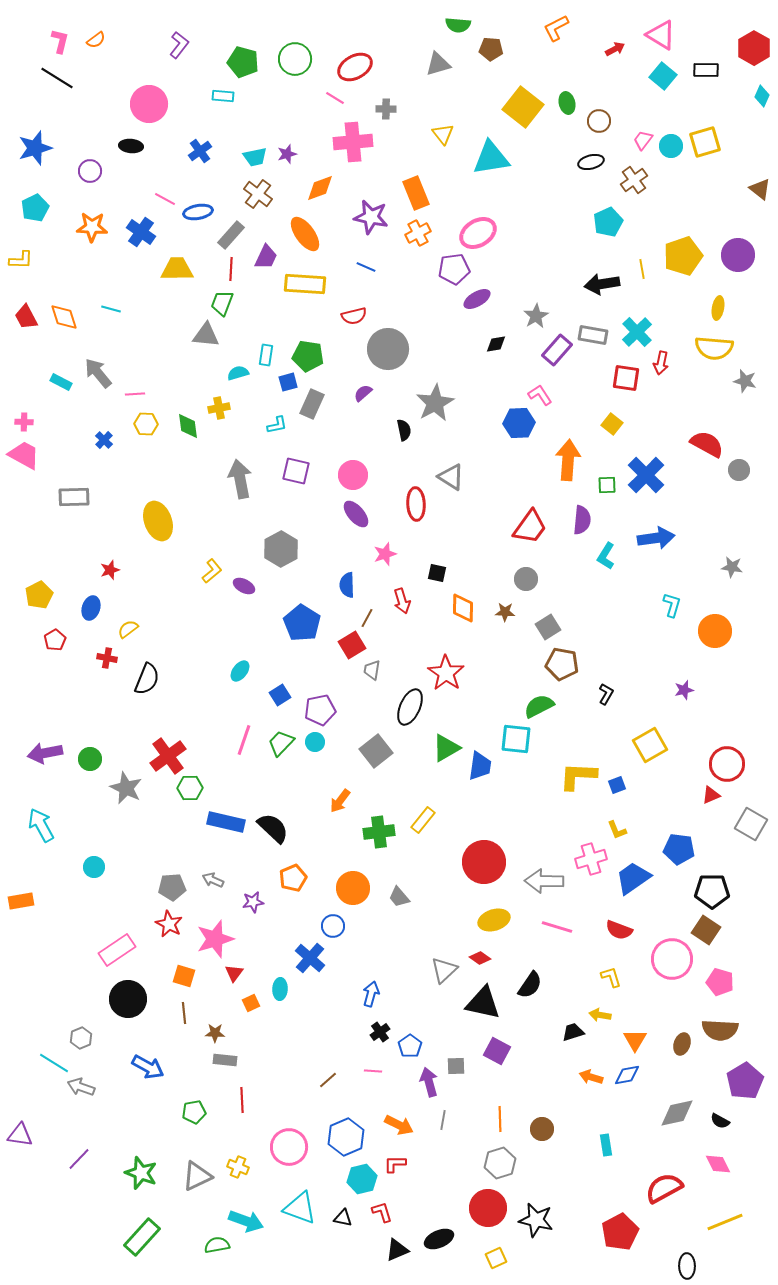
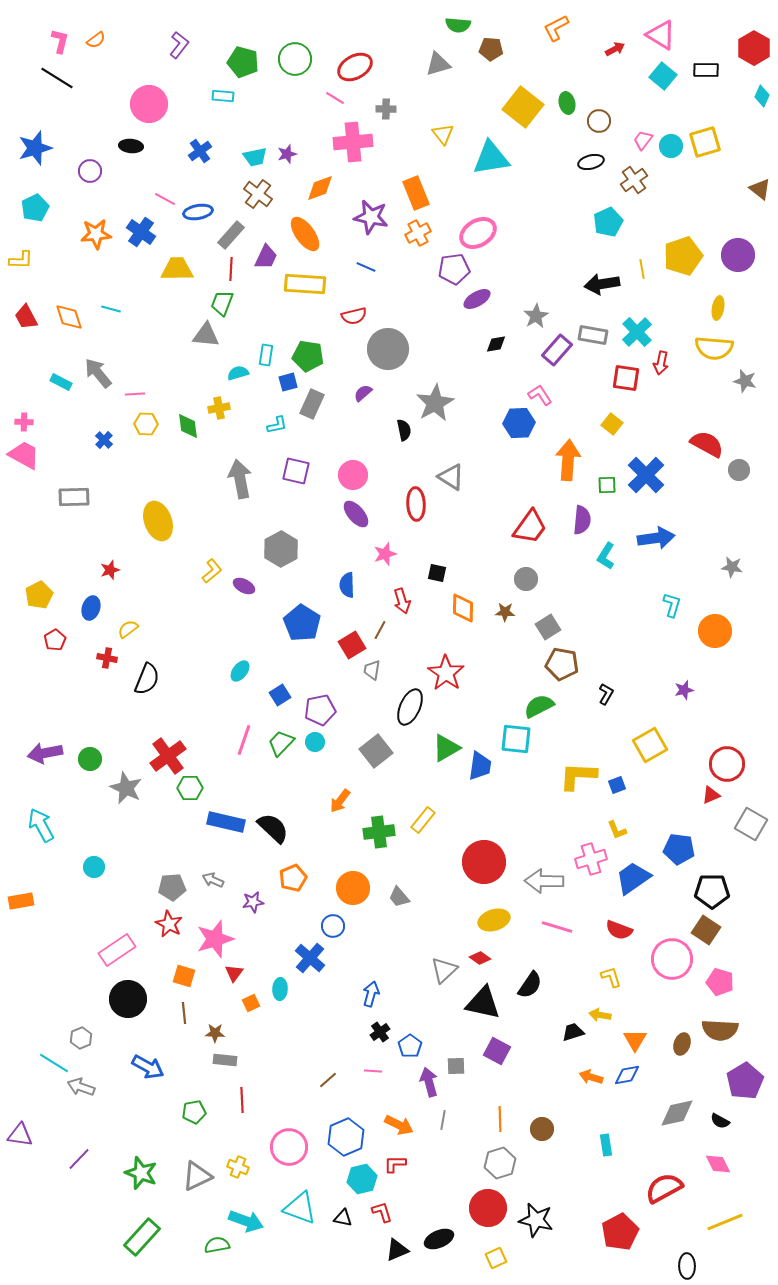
orange star at (92, 227): moved 4 px right, 7 px down; rotated 8 degrees counterclockwise
orange diamond at (64, 317): moved 5 px right
brown line at (367, 618): moved 13 px right, 12 px down
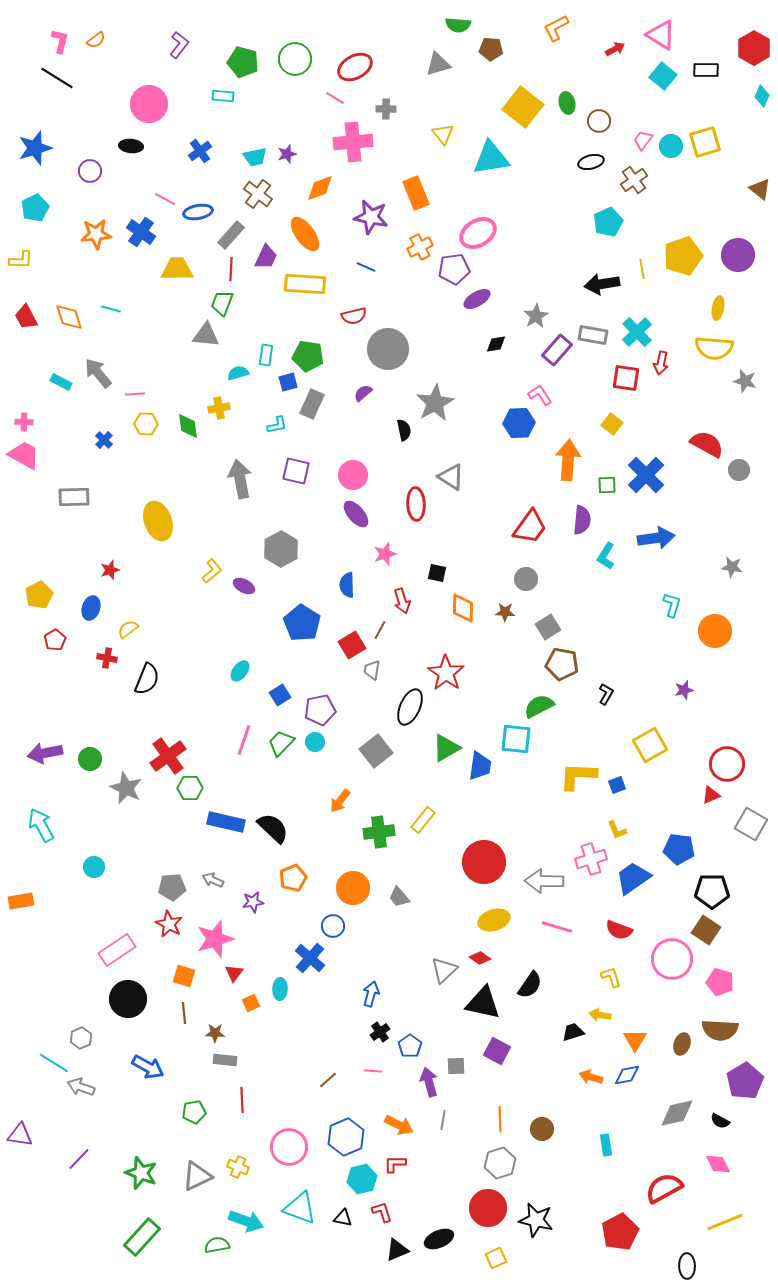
orange cross at (418, 233): moved 2 px right, 14 px down
